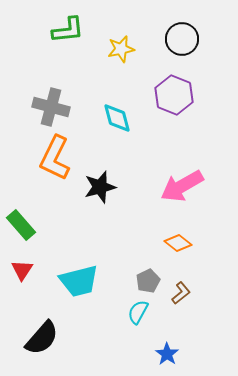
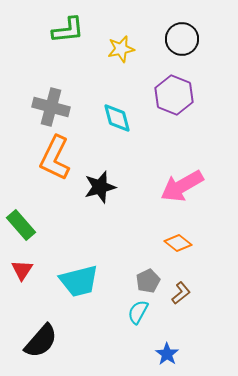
black semicircle: moved 1 px left, 3 px down
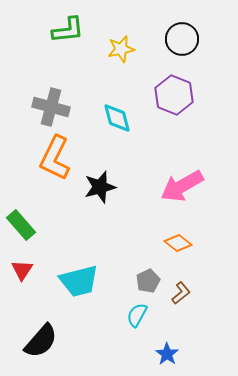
cyan semicircle: moved 1 px left, 3 px down
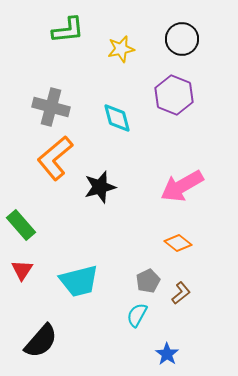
orange L-shape: rotated 24 degrees clockwise
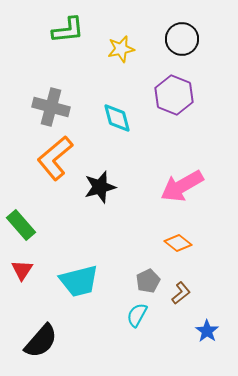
blue star: moved 40 px right, 23 px up
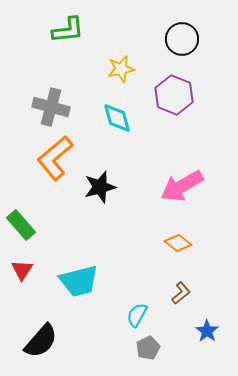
yellow star: moved 20 px down
gray pentagon: moved 67 px down
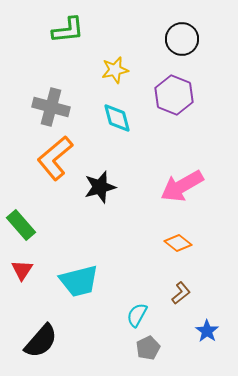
yellow star: moved 6 px left, 1 px down
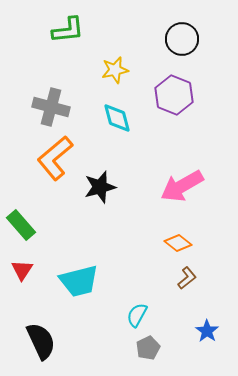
brown L-shape: moved 6 px right, 15 px up
black semicircle: rotated 66 degrees counterclockwise
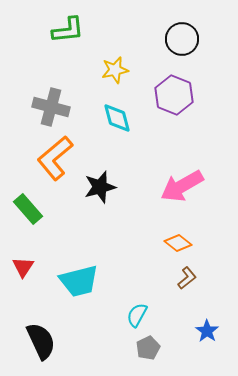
green rectangle: moved 7 px right, 16 px up
red triangle: moved 1 px right, 3 px up
